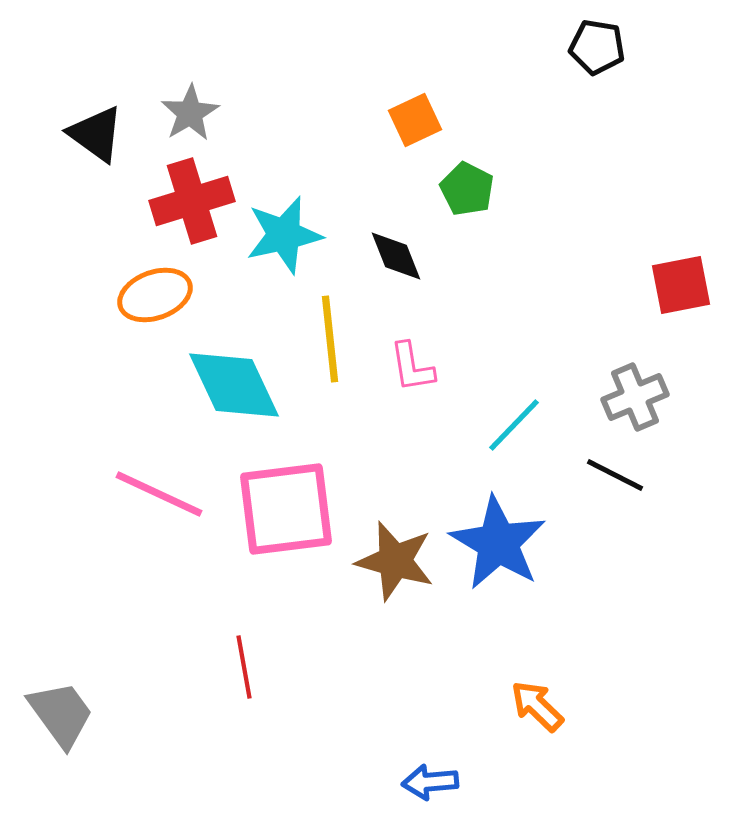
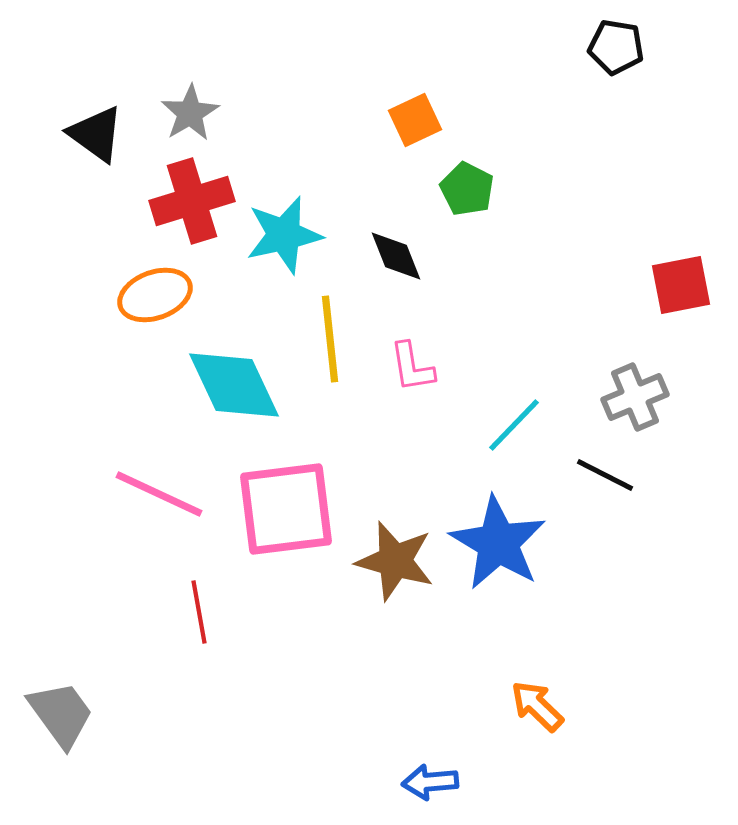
black pentagon: moved 19 px right
black line: moved 10 px left
red line: moved 45 px left, 55 px up
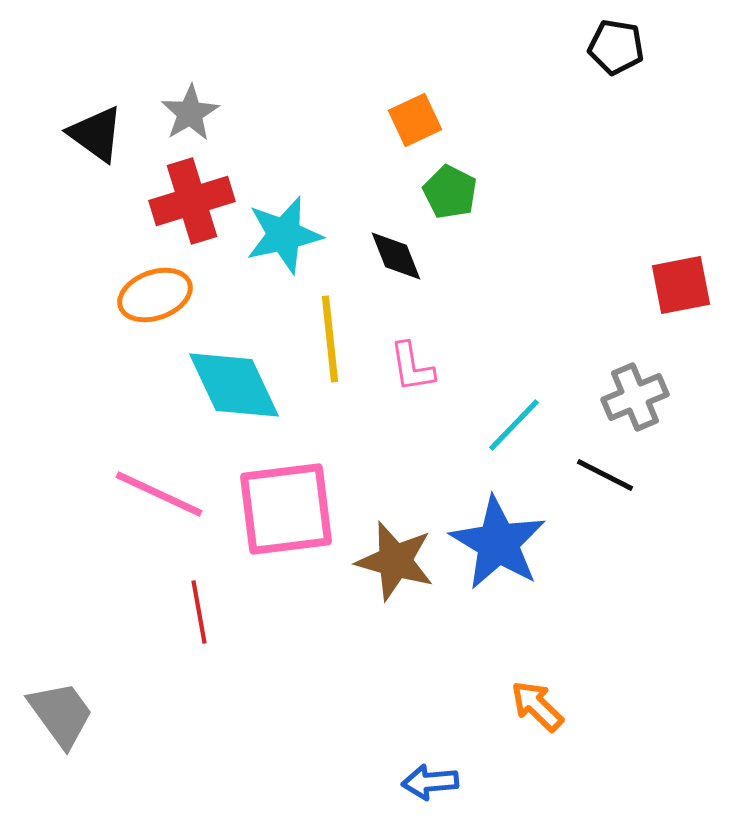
green pentagon: moved 17 px left, 3 px down
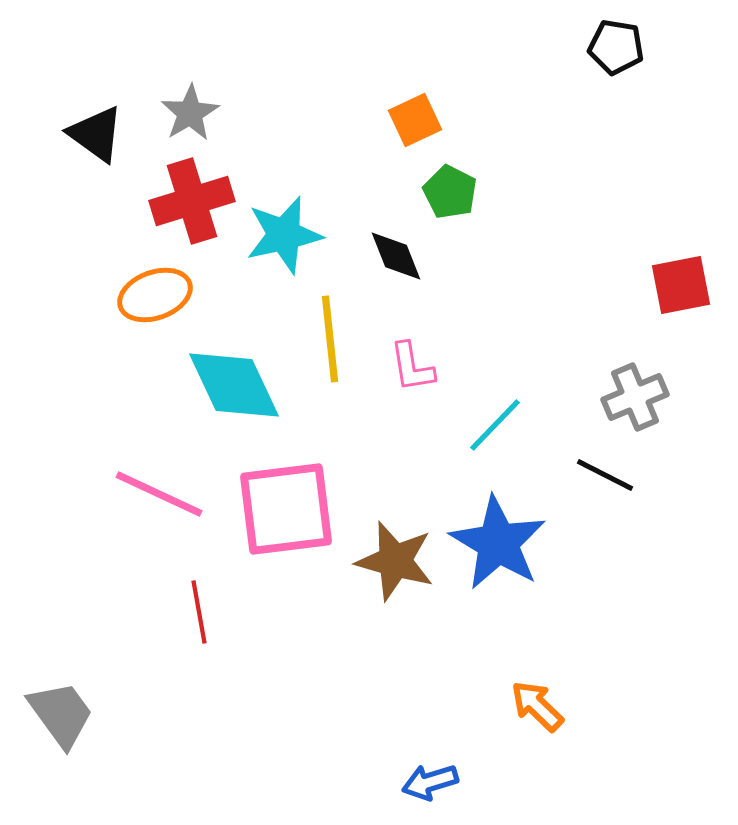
cyan line: moved 19 px left
blue arrow: rotated 12 degrees counterclockwise
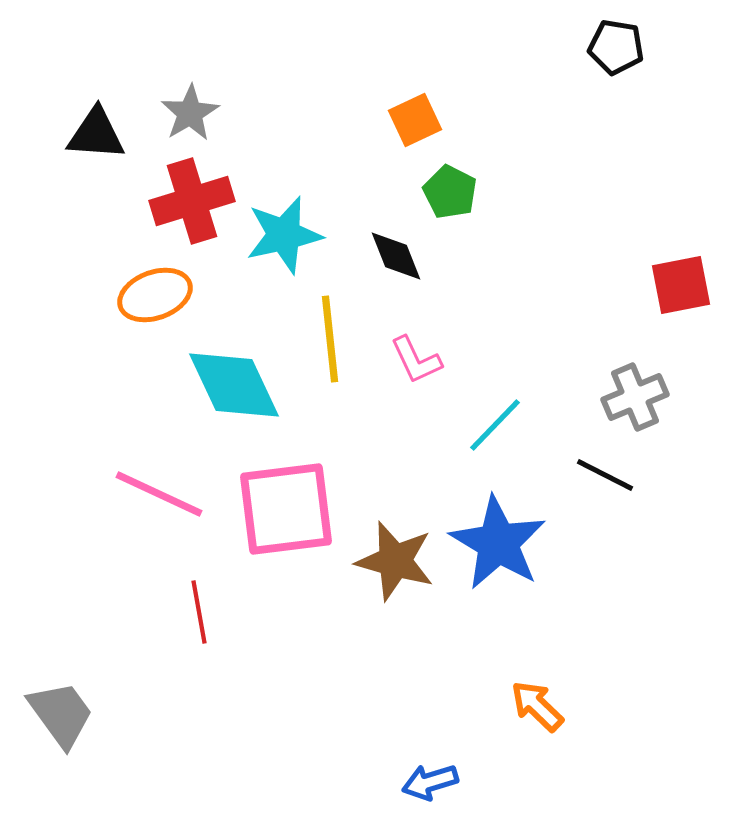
black triangle: rotated 32 degrees counterclockwise
pink L-shape: moved 4 px right, 7 px up; rotated 16 degrees counterclockwise
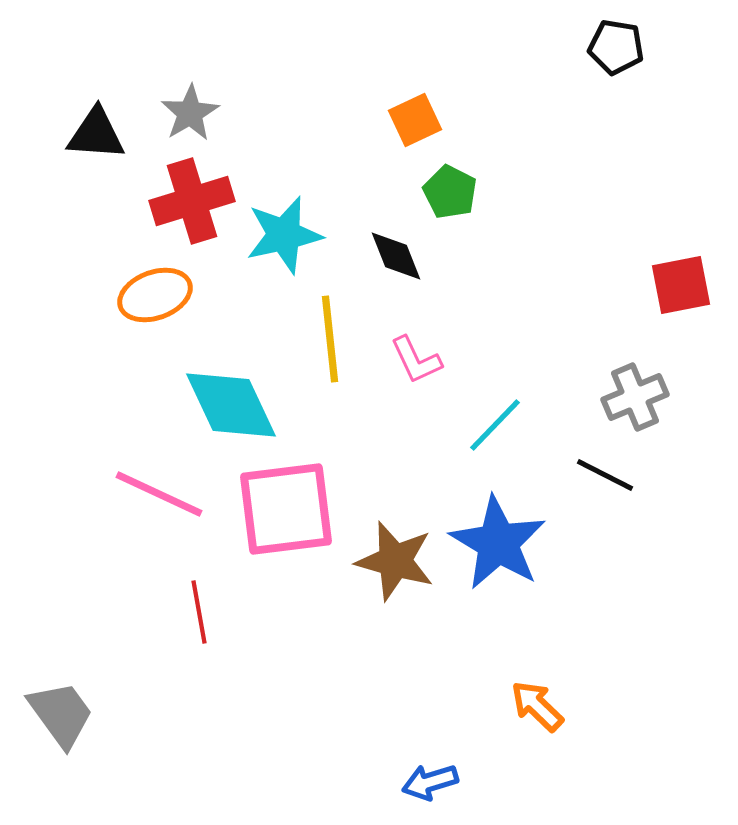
cyan diamond: moved 3 px left, 20 px down
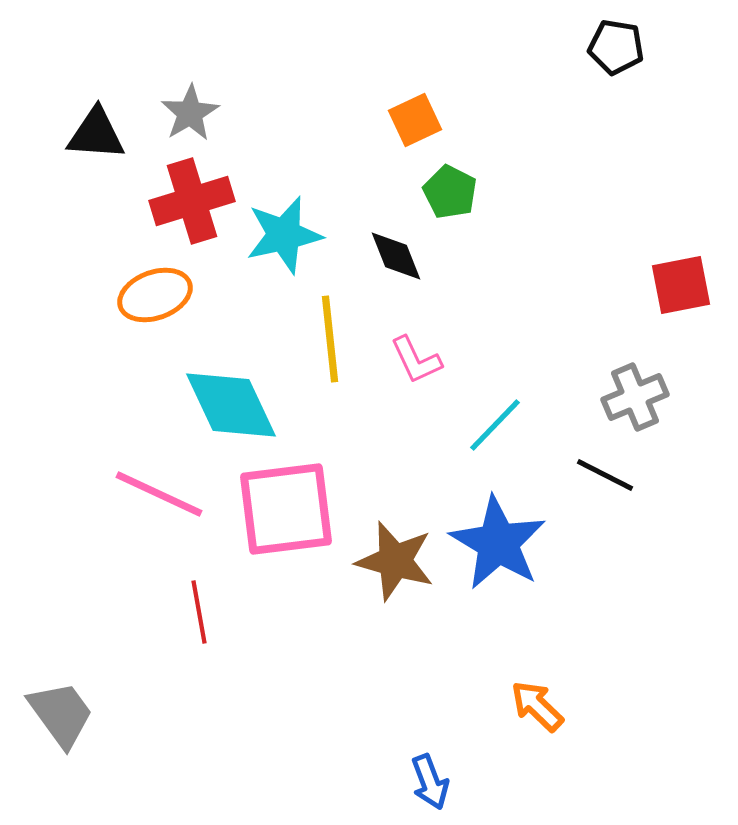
blue arrow: rotated 94 degrees counterclockwise
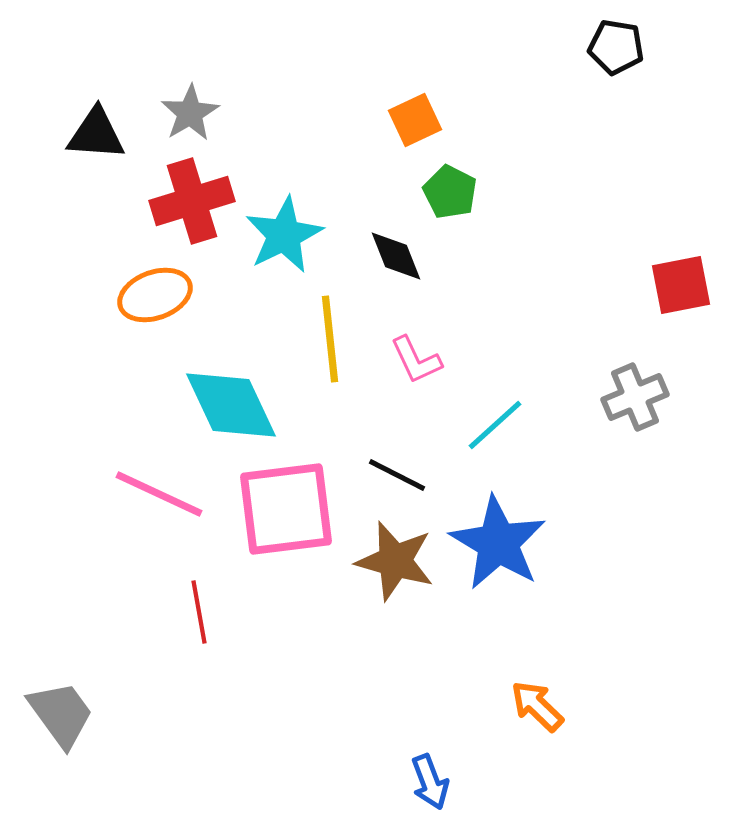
cyan star: rotated 14 degrees counterclockwise
cyan line: rotated 4 degrees clockwise
black line: moved 208 px left
